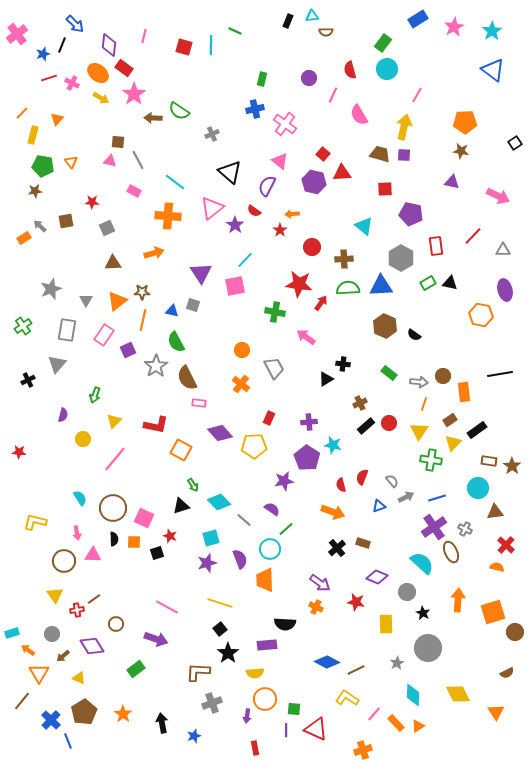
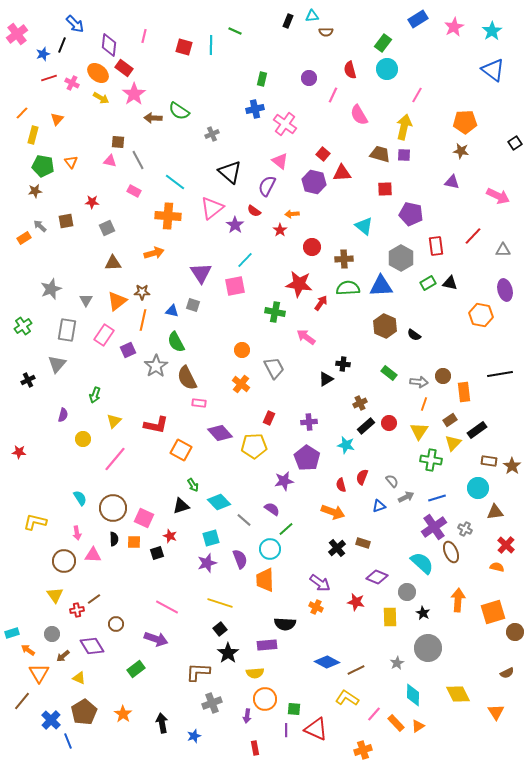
cyan star at (333, 445): moved 13 px right
yellow rectangle at (386, 624): moved 4 px right, 7 px up
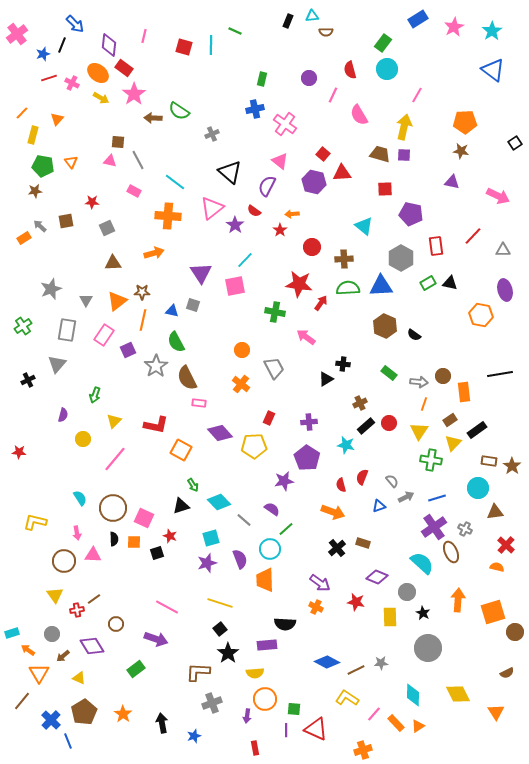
gray star at (397, 663): moved 16 px left; rotated 24 degrees clockwise
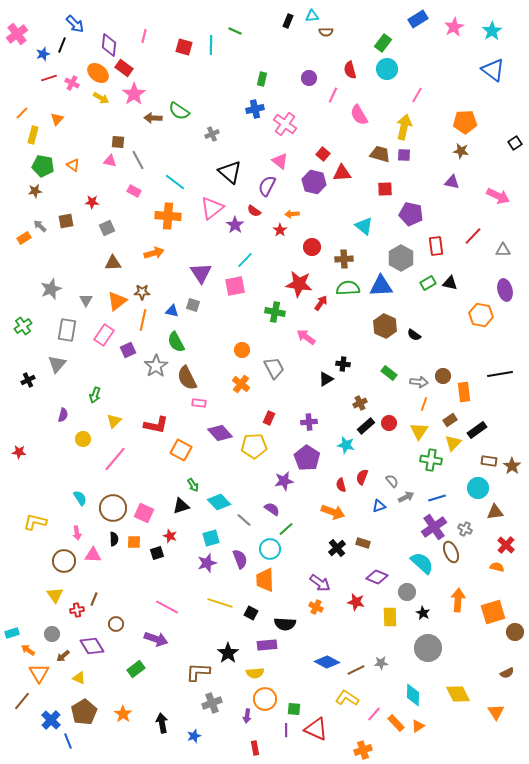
orange triangle at (71, 162): moved 2 px right, 3 px down; rotated 16 degrees counterclockwise
pink square at (144, 518): moved 5 px up
brown line at (94, 599): rotated 32 degrees counterclockwise
black square at (220, 629): moved 31 px right, 16 px up; rotated 24 degrees counterclockwise
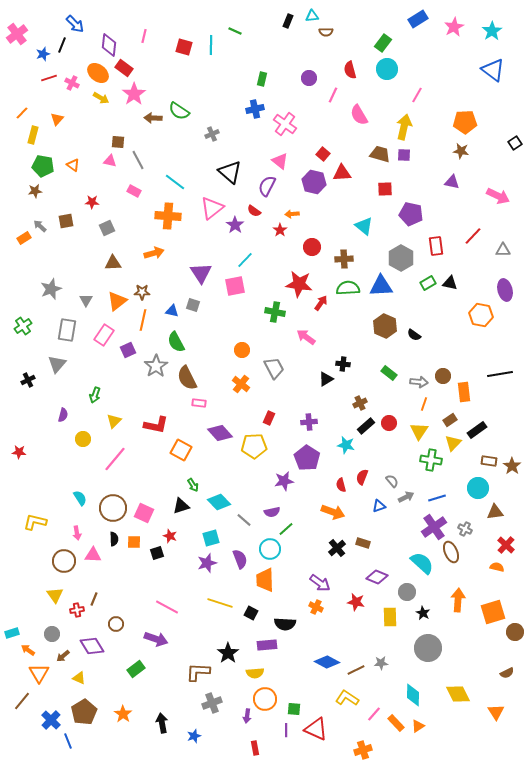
purple semicircle at (272, 509): moved 3 px down; rotated 133 degrees clockwise
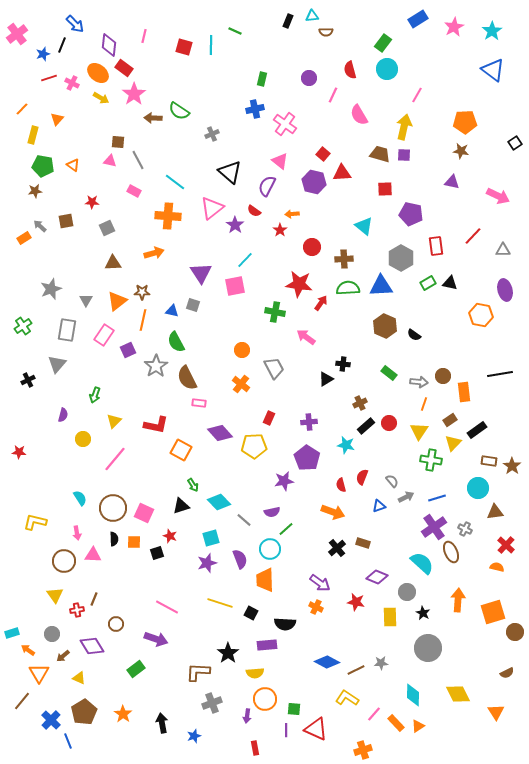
orange line at (22, 113): moved 4 px up
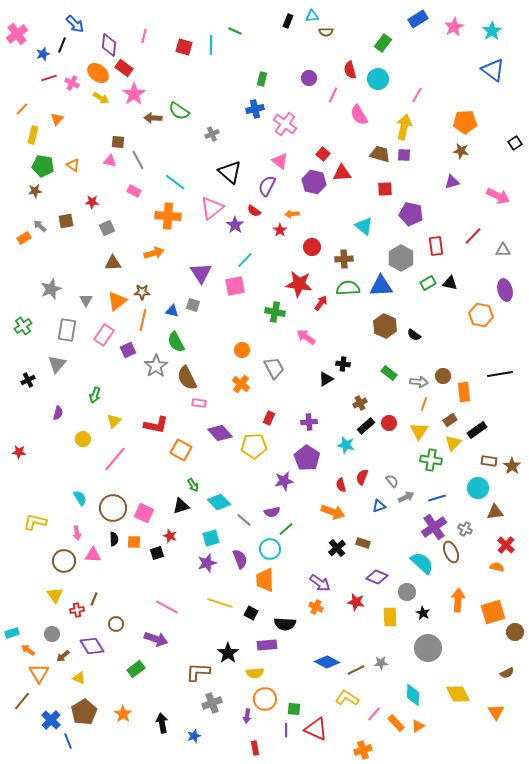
cyan circle at (387, 69): moved 9 px left, 10 px down
purple triangle at (452, 182): rotated 28 degrees counterclockwise
purple semicircle at (63, 415): moved 5 px left, 2 px up
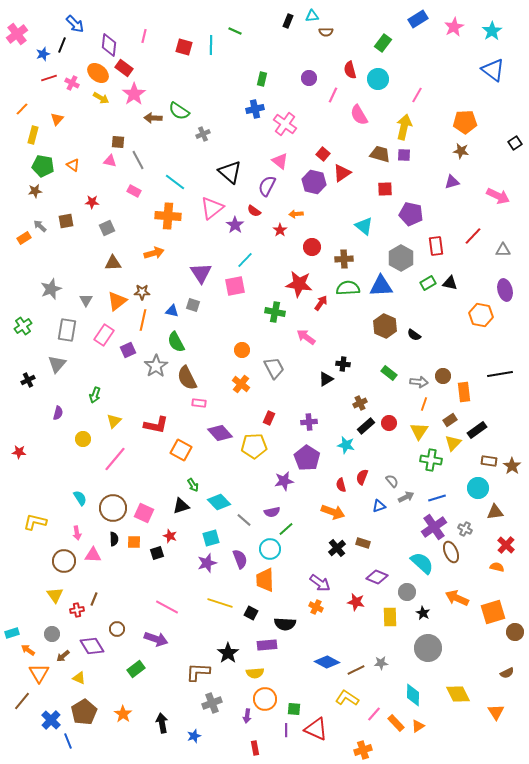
gray cross at (212, 134): moved 9 px left
red triangle at (342, 173): rotated 30 degrees counterclockwise
orange arrow at (292, 214): moved 4 px right
orange arrow at (458, 600): moved 1 px left, 2 px up; rotated 70 degrees counterclockwise
brown circle at (116, 624): moved 1 px right, 5 px down
